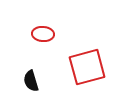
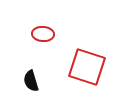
red square: rotated 33 degrees clockwise
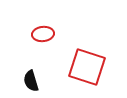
red ellipse: rotated 10 degrees counterclockwise
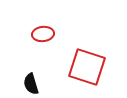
black semicircle: moved 3 px down
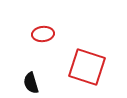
black semicircle: moved 1 px up
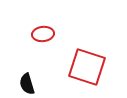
black semicircle: moved 4 px left, 1 px down
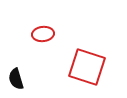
black semicircle: moved 11 px left, 5 px up
